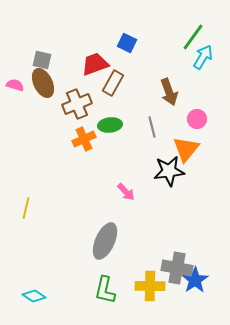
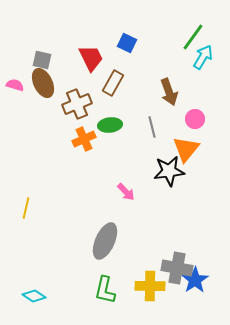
red trapezoid: moved 4 px left, 6 px up; rotated 84 degrees clockwise
pink circle: moved 2 px left
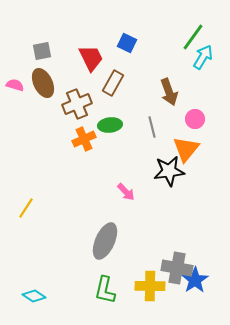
gray square: moved 9 px up; rotated 24 degrees counterclockwise
yellow line: rotated 20 degrees clockwise
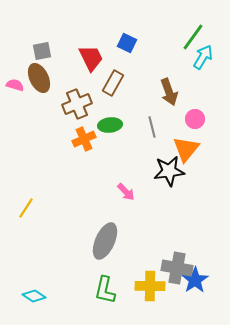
brown ellipse: moved 4 px left, 5 px up
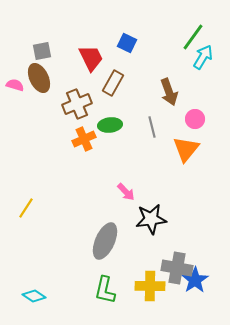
black star: moved 18 px left, 48 px down
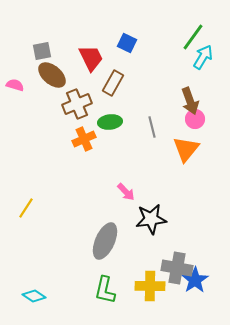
brown ellipse: moved 13 px right, 3 px up; rotated 24 degrees counterclockwise
brown arrow: moved 21 px right, 9 px down
green ellipse: moved 3 px up
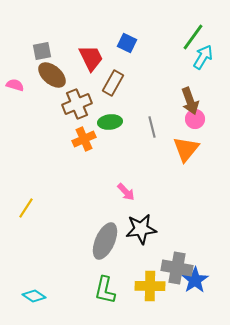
black star: moved 10 px left, 10 px down
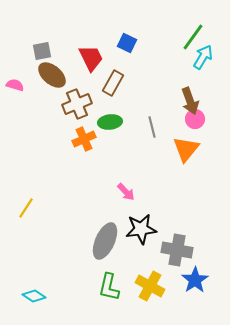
gray cross: moved 18 px up
yellow cross: rotated 28 degrees clockwise
green L-shape: moved 4 px right, 3 px up
